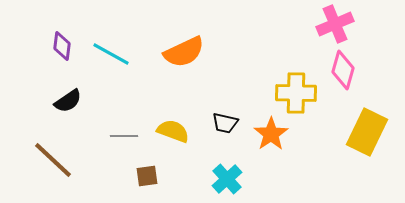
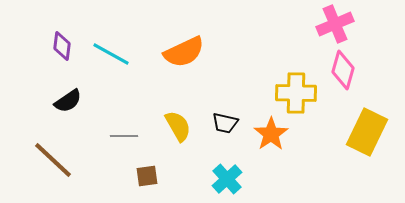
yellow semicircle: moved 5 px right, 5 px up; rotated 40 degrees clockwise
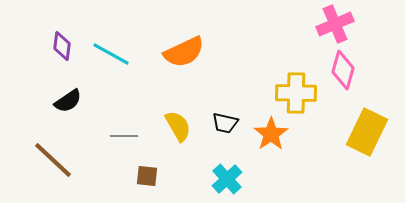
brown square: rotated 15 degrees clockwise
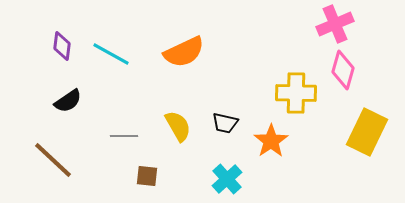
orange star: moved 7 px down
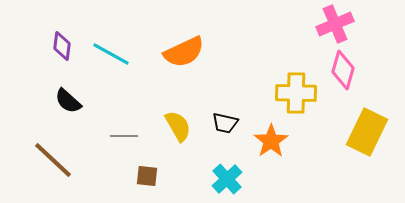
black semicircle: rotated 76 degrees clockwise
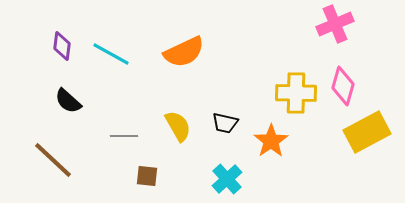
pink diamond: moved 16 px down
yellow rectangle: rotated 36 degrees clockwise
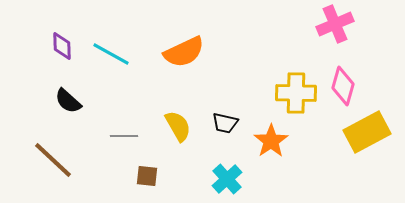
purple diamond: rotated 8 degrees counterclockwise
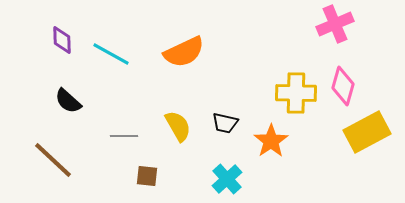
purple diamond: moved 6 px up
